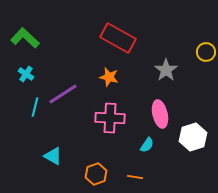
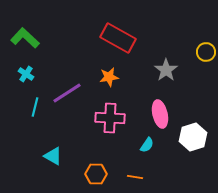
orange star: rotated 24 degrees counterclockwise
purple line: moved 4 px right, 1 px up
orange hexagon: rotated 20 degrees clockwise
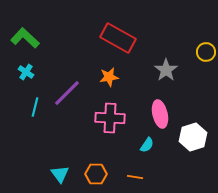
cyan cross: moved 2 px up
purple line: rotated 12 degrees counterclockwise
cyan triangle: moved 7 px right, 18 px down; rotated 24 degrees clockwise
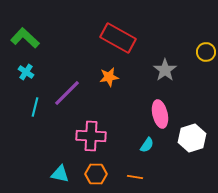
gray star: moved 1 px left
pink cross: moved 19 px left, 18 px down
white hexagon: moved 1 px left, 1 px down
cyan triangle: rotated 42 degrees counterclockwise
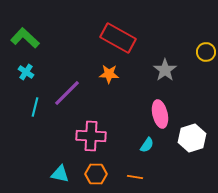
orange star: moved 3 px up; rotated 12 degrees clockwise
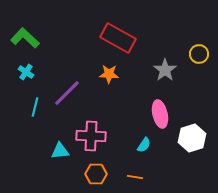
yellow circle: moved 7 px left, 2 px down
cyan semicircle: moved 3 px left
cyan triangle: moved 23 px up; rotated 18 degrees counterclockwise
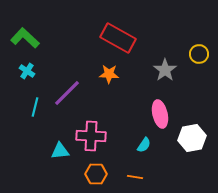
cyan cross: moved 1 px right, 1 px up
white hexagon: rotated 8 degrees clockwise
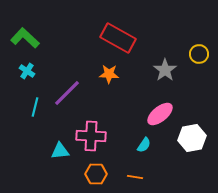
pink ellipse: rotated 64 degrees clockwise
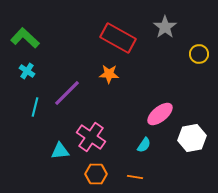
gray star: moved 43 px up
pink cross: moved 1 px down; rotated 32 degrees clockwise
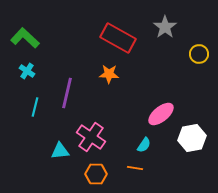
purple line: rotated 32 degrees counterclockwise
pink ellipse: moved 1 px right
orange line: moved 9 px up
